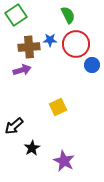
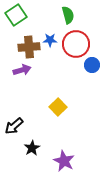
green semicircle: rotated 12 degrees clockwise
yellow square: rotated 18 degrees counterclockwise
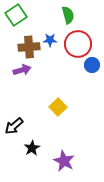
red circle: moved 2 px right
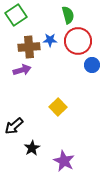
red circle: moved 3 px up
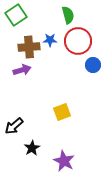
blue circle: moved 1 px right
yellow square: moved 4 px right, 5 px down; rotated 24 degrees clockwise
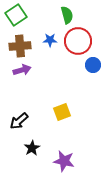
green semicircle: moved 1 px left
brown cross: moved 9 px left, 1 px up
black arrow: moved 5 px right, 5 px up
purple star: rotated 15 degrees counterclockwise
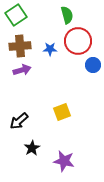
blue star: moved 9 px down
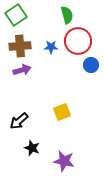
blue star: moved 1 px right, 2 px up
blue circle: moved 2 px left
black star: rotated 21 degrees counterclockwise
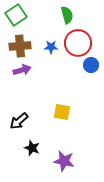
red circle: moved 2 px down
yellow square: rotated 30 degrees clockwise
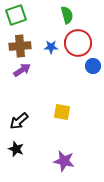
green square: rotated 15 degrees clockwise
blue circle: moved 2 px right, 1 px down
purple arrow: rotated 18 degrees counterclockwise
black star: moved 16 px left, 1 px down
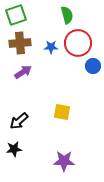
brown cross: moved 3 px up
purple arrow: moved 1 px right, 2 px down
black star: moved 2 px left; rotated 28 degrees counterclockwise
purple star: rotated 10 degrees counterclockwise
